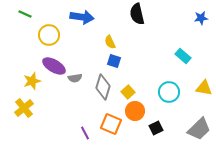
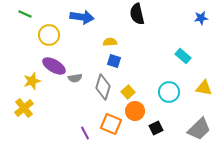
yellow semicircle: rotated 112 degrees clockwise
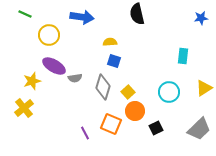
cyan rectangle: rotated 56 degrees clockwise
yellow triangle: rotated 42 degrees counterclockwise
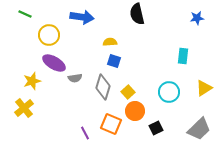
blue star: moved 4 px left
purple ellipse: moved 3 px up
